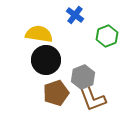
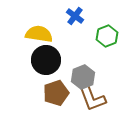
blue cross: moved 1 px down
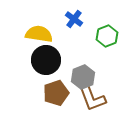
blue cross: moved 1 px left, 3 px down
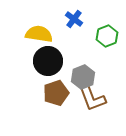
black circle: moved 2 px right, 1 px down
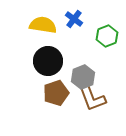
yellow semicircle: moved 4 px right, 9 px up
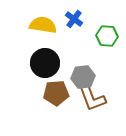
green hexagon: rotated 25 degrees clockwise
black circle: moved 3 px left, 2 px down
gray hexagon: rotated 15 degrees clockwise
brown pentagon: rotated 15 degrees clockwise
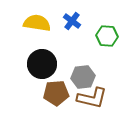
blue cross: moved 2 px left, 2 px down
yellow semicircle: moved 6 px left, 2 px up
black circle: moved 3 px left, 1 px down
brown L-shape: rotated 56 degrees counterclockwise
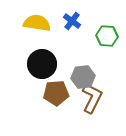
brown L-shape: rotated 76 degrees counterclockwise
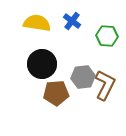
brown L-shape: moved 13 px right, 13 px up
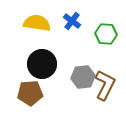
green hexagon: moved 1 px left, 2 px up
brown pentagon: moved 26 px left
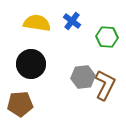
green hexagon: moved 1 px right, 3 px down
black circle: moved 11 px left
brown pentagon: moved 10 px left, 11 px down
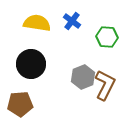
gray hexagon: rotated 15 degrees counterclockwise
